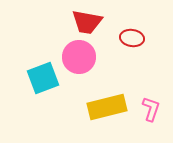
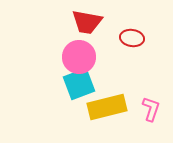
cyan square: moved 36 px right, 6 px down
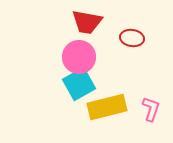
cyan square: rotated 8 degrees counterclockwise
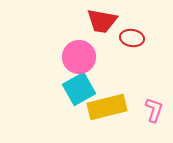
red trapezoid: moved 15 px right, 1 px up
cyan square: moved 5 px down
pink L-shape: moved 3 px right, 1 px down
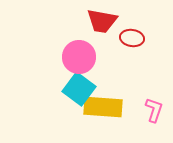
cyan square: rotated 24 degrees counterclockwise
yellow rectangle: moved 4 px left; rotated 18 degrees clockwise
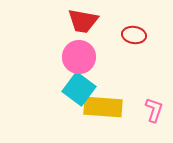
red trapezoid: moved 19 px left
red ellipse: moved 2 px right, 3 px up
